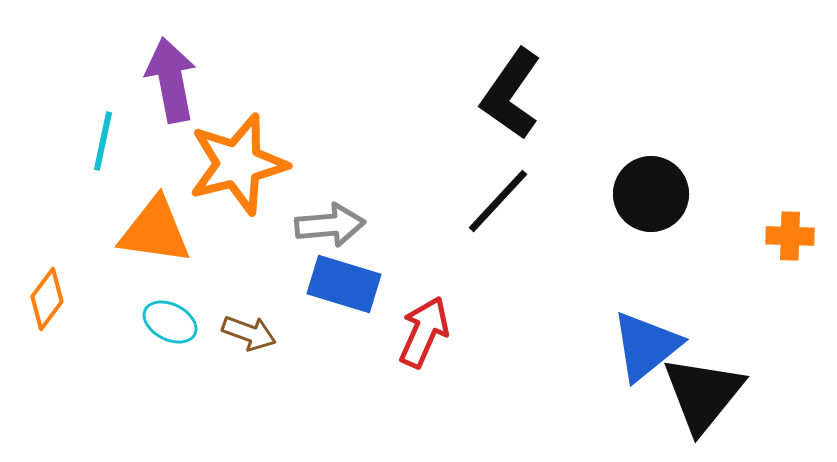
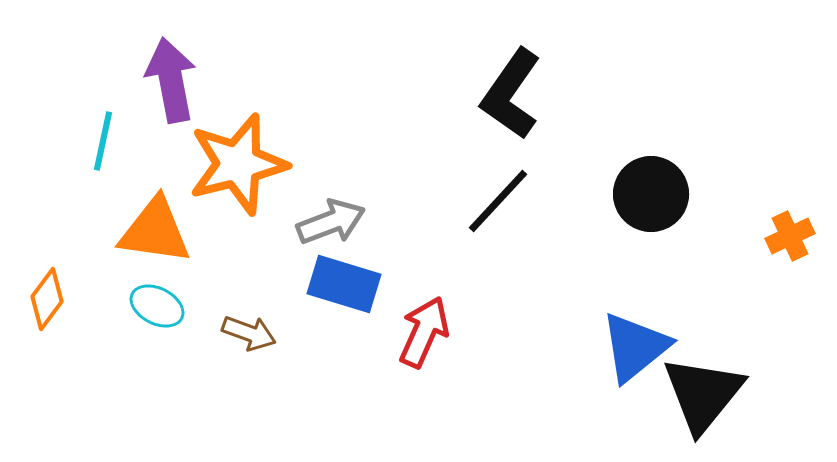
gray arrow: moved 1 px right, 3 px up; rotated 16 degrees counterclockwise
orange cross: rotated 27 degrees counterclockwise
cyan ellipse: moved 13 px left, 16 px up
blue triangle: moved 11 px left, 1 px down
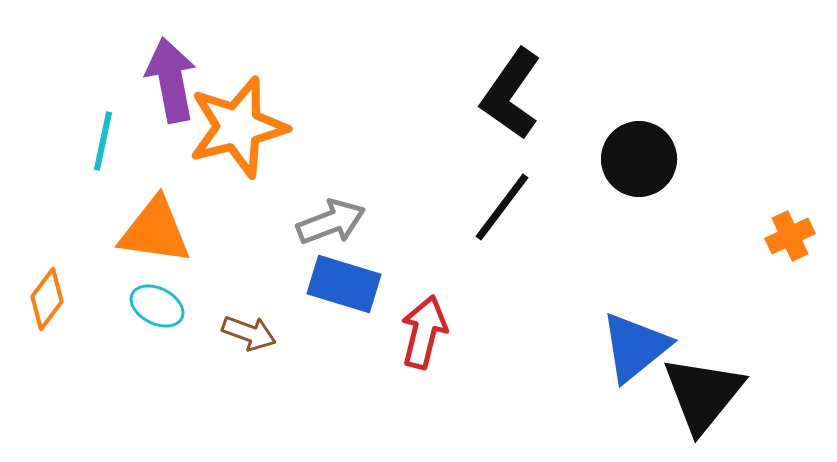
orange star: moved 37 px up
black circle: moved 12 px left, 35 px up
black line: moved 4 px right, 6 px down; rotated 6 degrees counterclockwise
red arrow: rotated 10 degrees counterclockwise
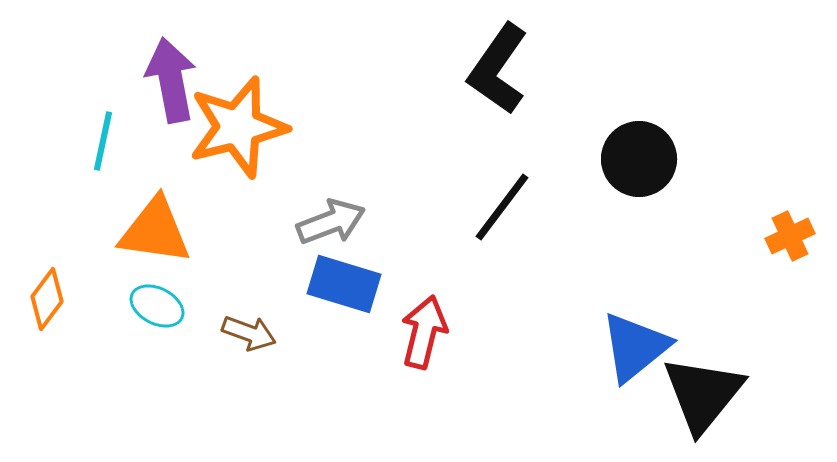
black L-shape: moved 13 px left, 25 px up
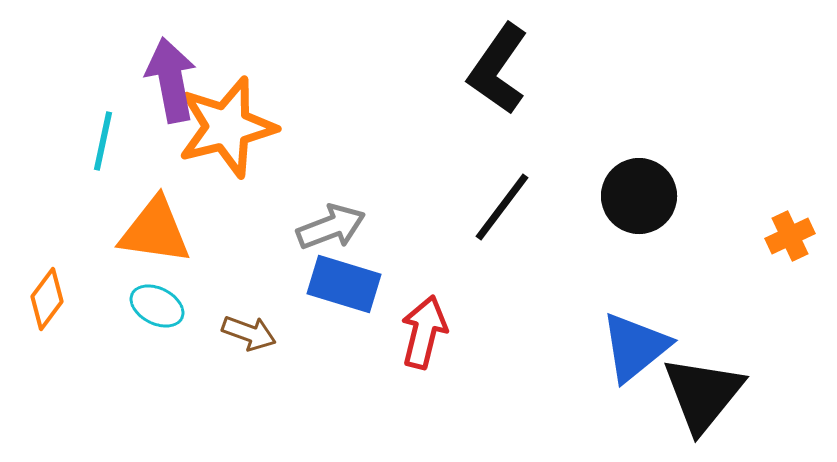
orange star: moved 11 px left
black circle: moved 37 px down
gray arrow: moved 5 px down
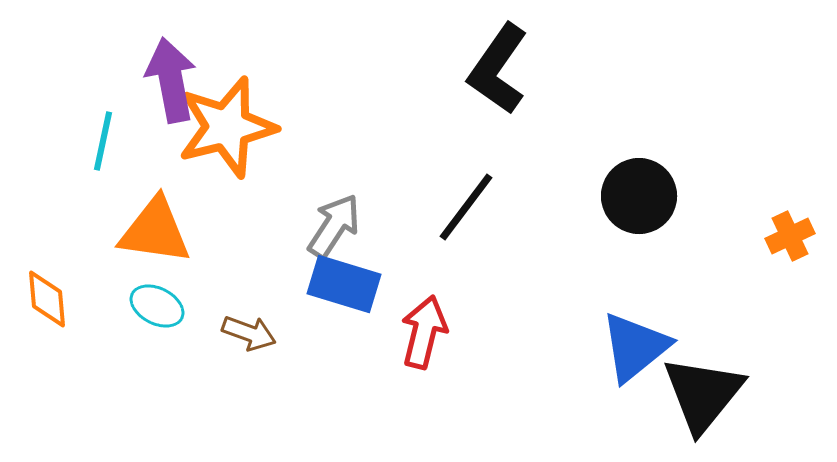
black line: moved 36 px left
gray arrow: moved 3 px right, 1 px up; rotated 36 degrees counterclockwise
orange diamond: rotated 42 degrees counterclockwise
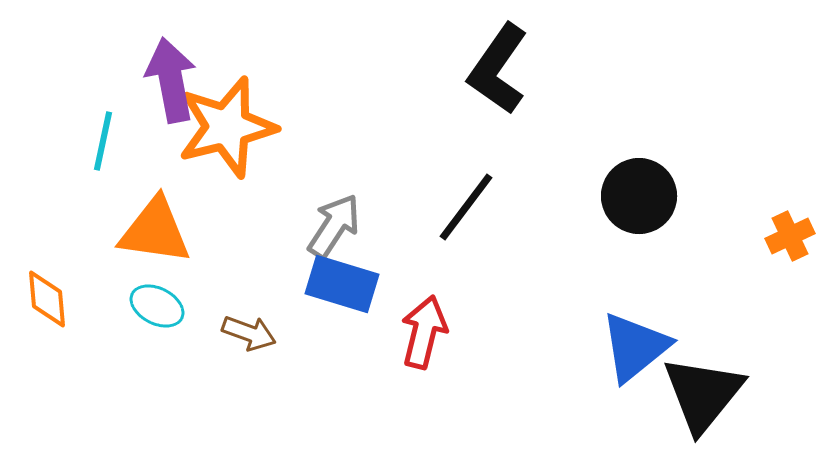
blue rectangle: moved 2 px left
